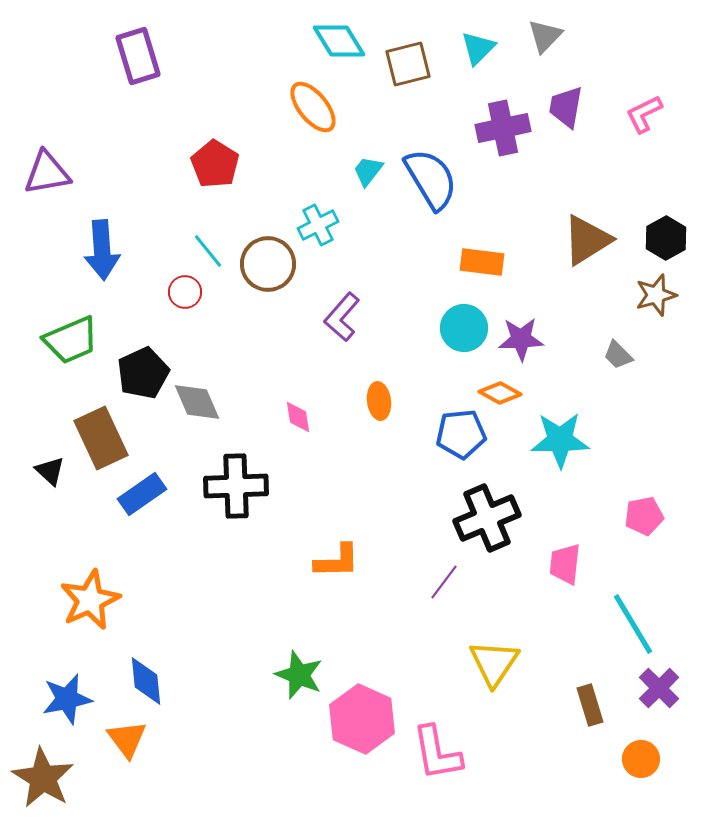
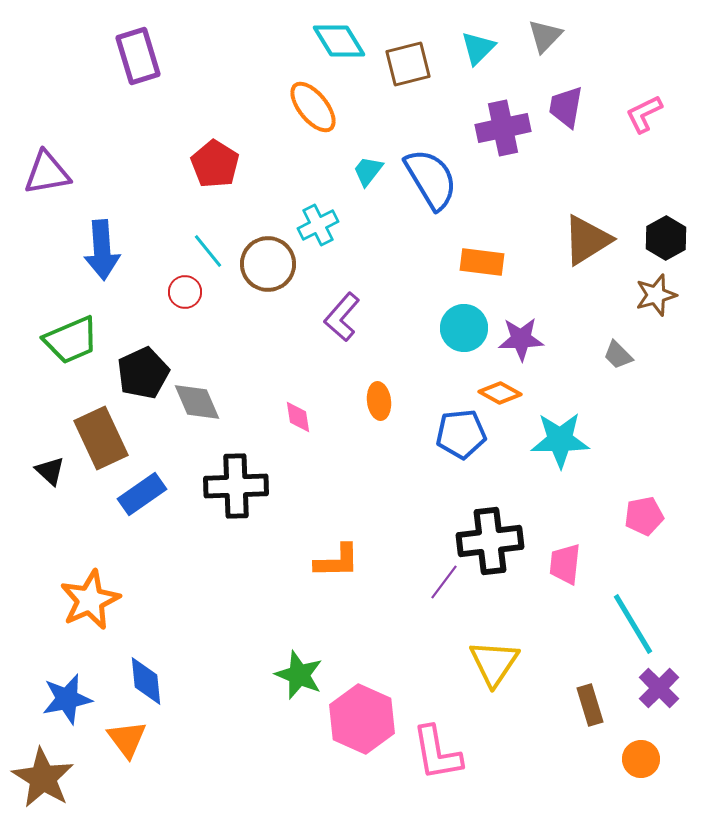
black cross at (487, 518): moved 3 px right, 23 px down; rotated 16 degrees clockwise
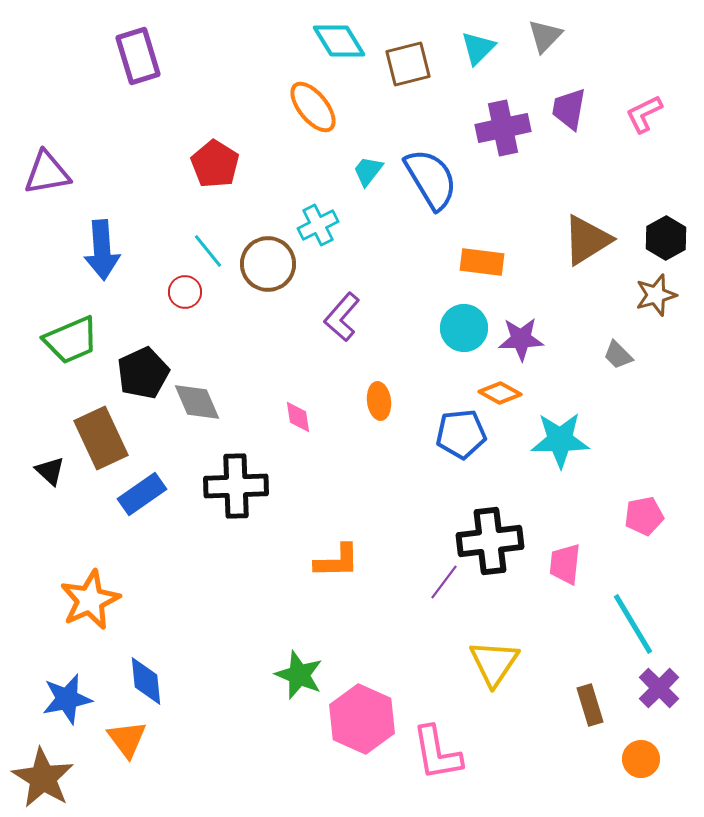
purple trapezoid at (566, 107): moved 3 px right, 2 px down
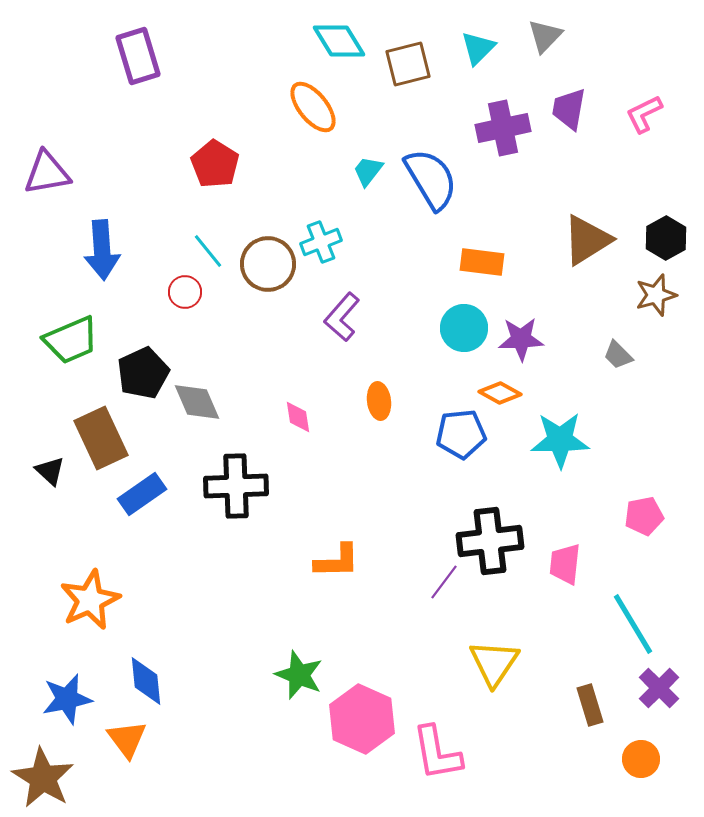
cyan cross at (318, 225): moved 3 px right, 17 px down; rotated 6 degrees clockwise
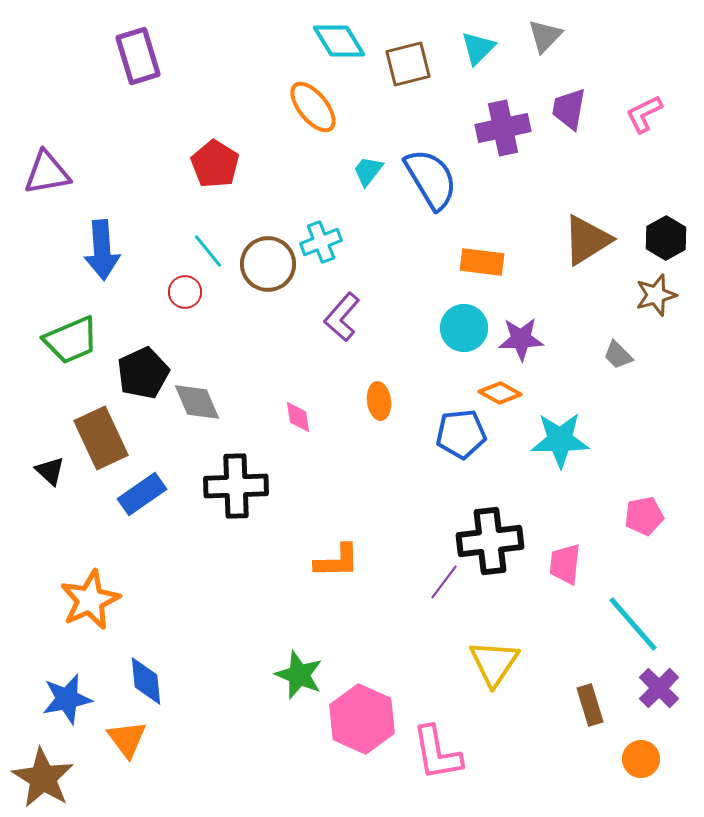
cyan line at (633, 624): rotated 10 degrees counterclockwise
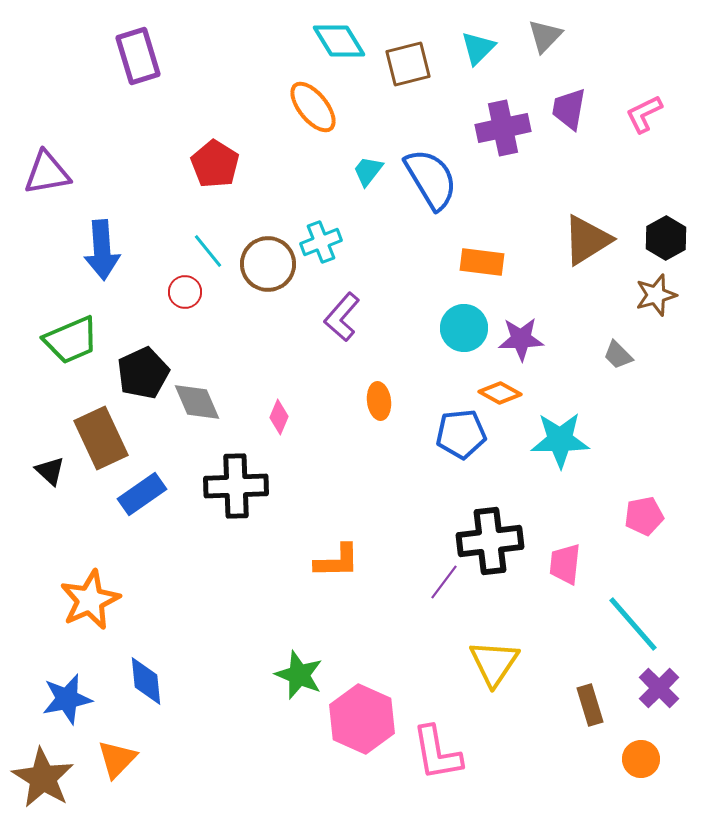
pink diamond at (298, 417): moved 19 px left; rotated 32 degrees clockwise
orange triangle at (127, 739): moved 10 px left, 20 px down; rotated 21 degrees clockwise
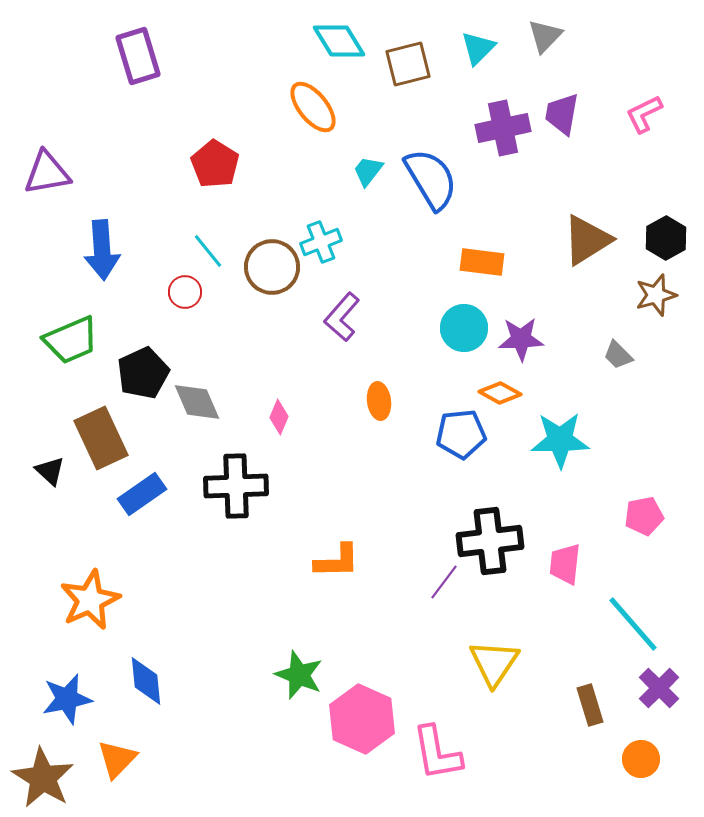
purple trapezoid at (569, 109): moved 7 px left, 5 px down
brown circle at (268, 264): moved 4 px right, 3 px down
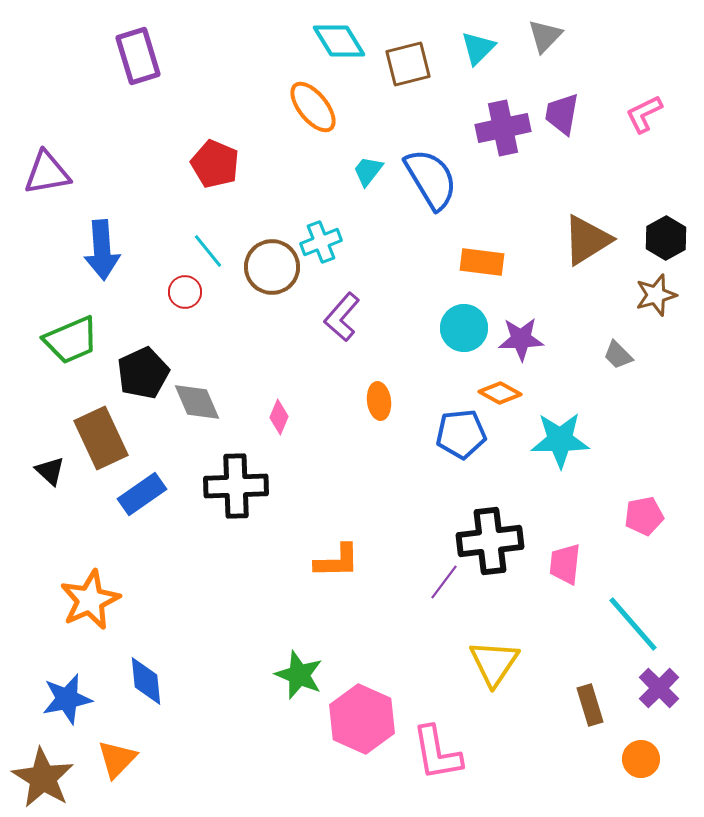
red pentagon at (215, 164): rotated 9 degrees counterclockwise
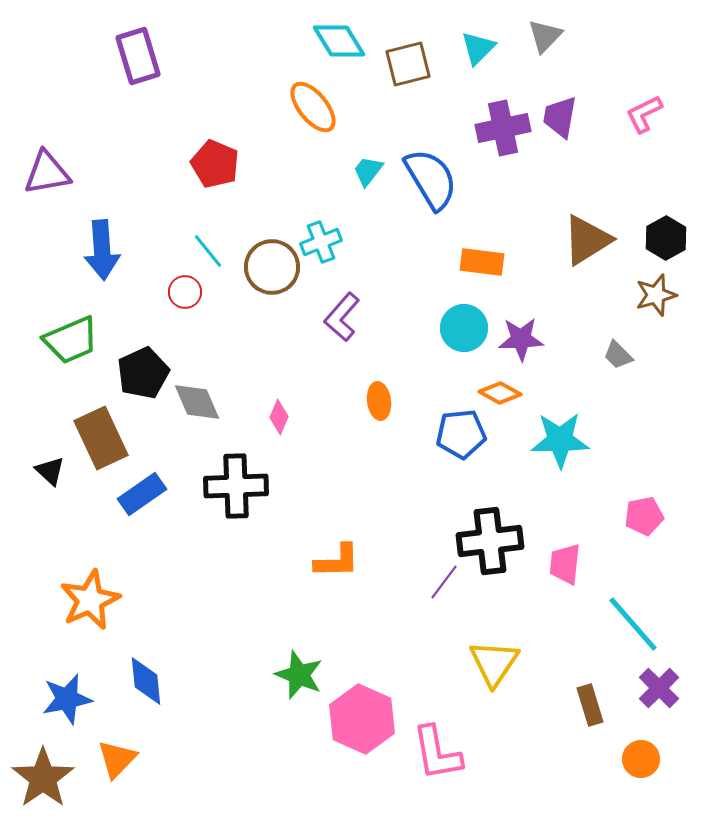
purple trapezoid at (562, 114): moved 2 px left, 3 px down
brown star at (43, 778): rotated 6 degrees clockwise
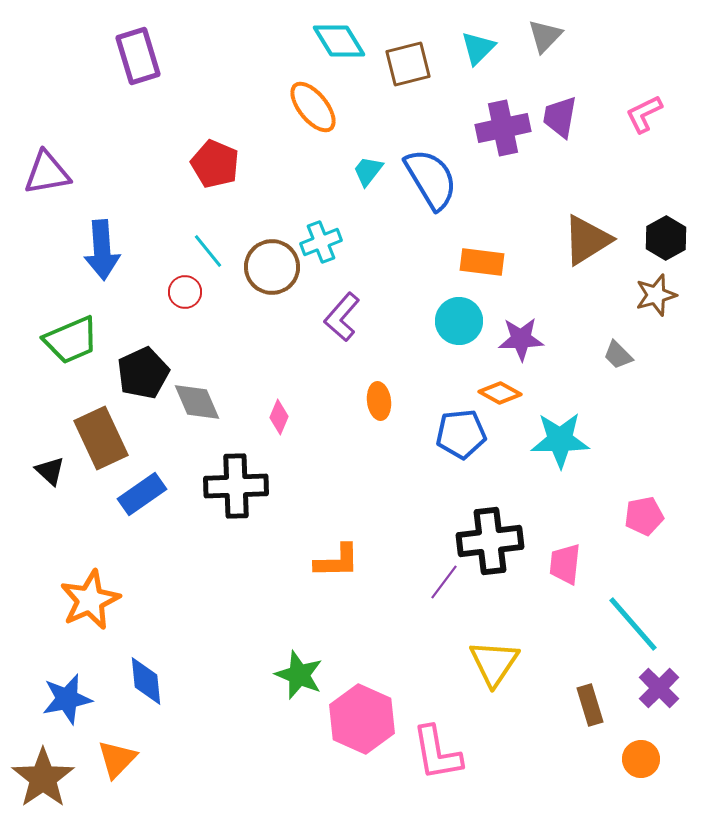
cyan circle at (464, 328): moved 5 px left, 7 px up
